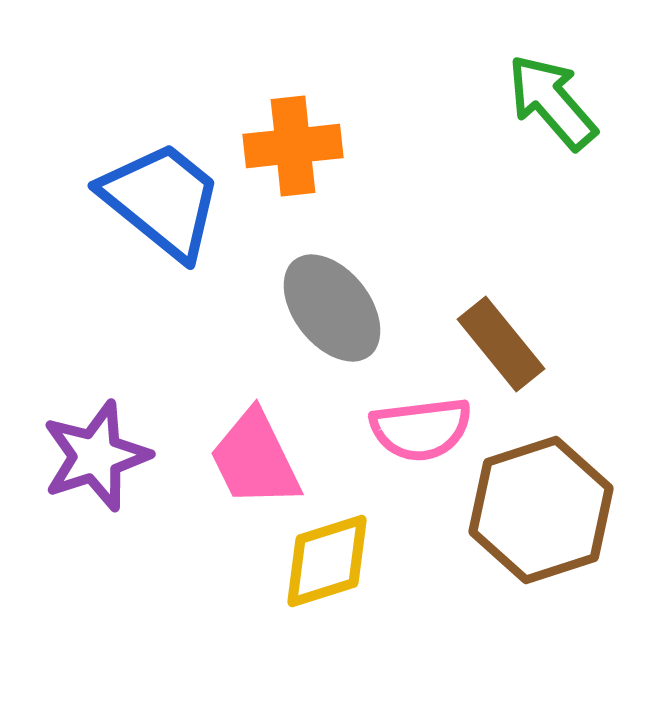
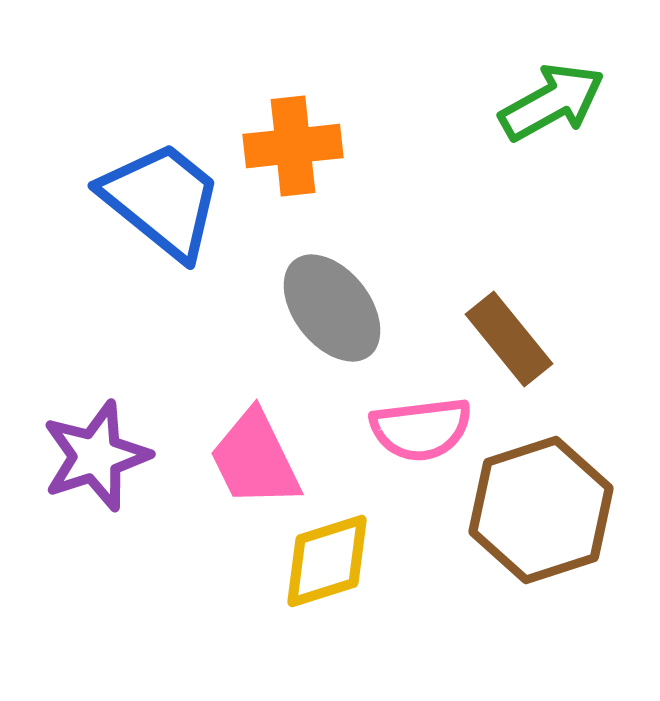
green arrow: rotated 102 degrees clockwise
brown rectangle: moved 8 px right, 5 px up
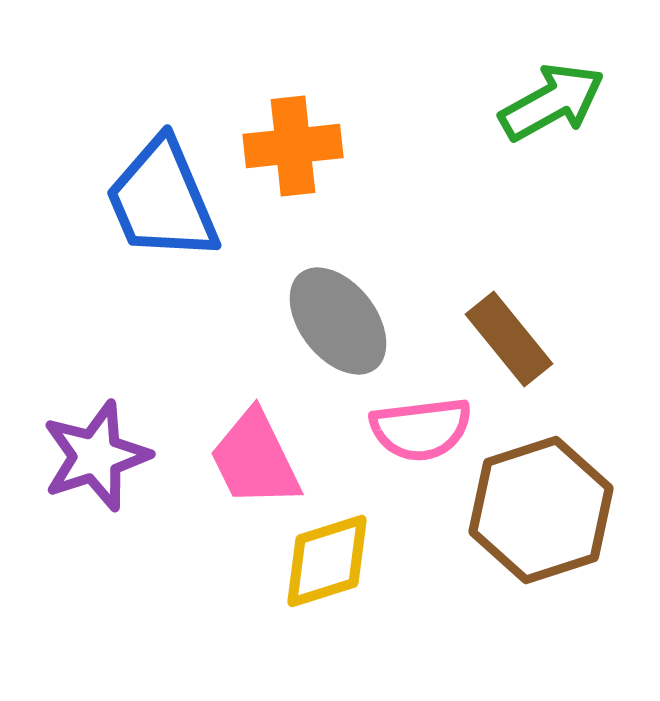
blue trapezoid: rotated 152 degrees counterclockwise
gray ellipse: moved 6 px right, 13 px down
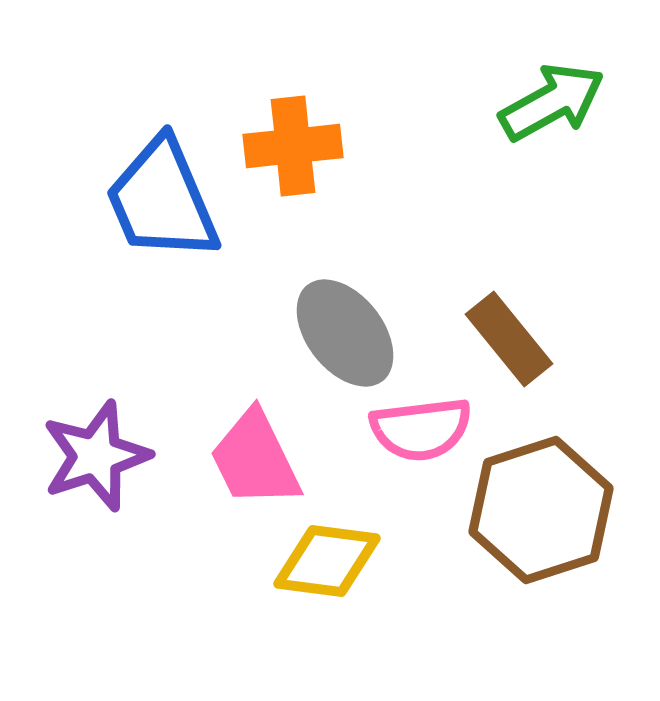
gray ellipse: moved 7 px right, 12 px down
yellow diamond: rotated 25 degrees clockwise
